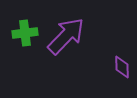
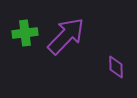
purple diamond: moved 6 px left
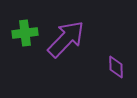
purple arrow: moved 3 px down
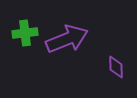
purple arrow: moved 1 px right; rotated 24 degrees clockwise
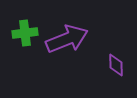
purple diamond: moved 2 px up
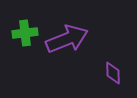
purple diamond: moved 3 px left, 8 px down
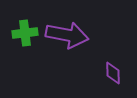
purple arrow: moved 4 px up; rotated 33 degrees clockwise
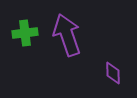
purple arrow: rotated 120 degrees counterclockwise
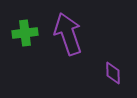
purple arrow: moved 1 px right, 1 px up
